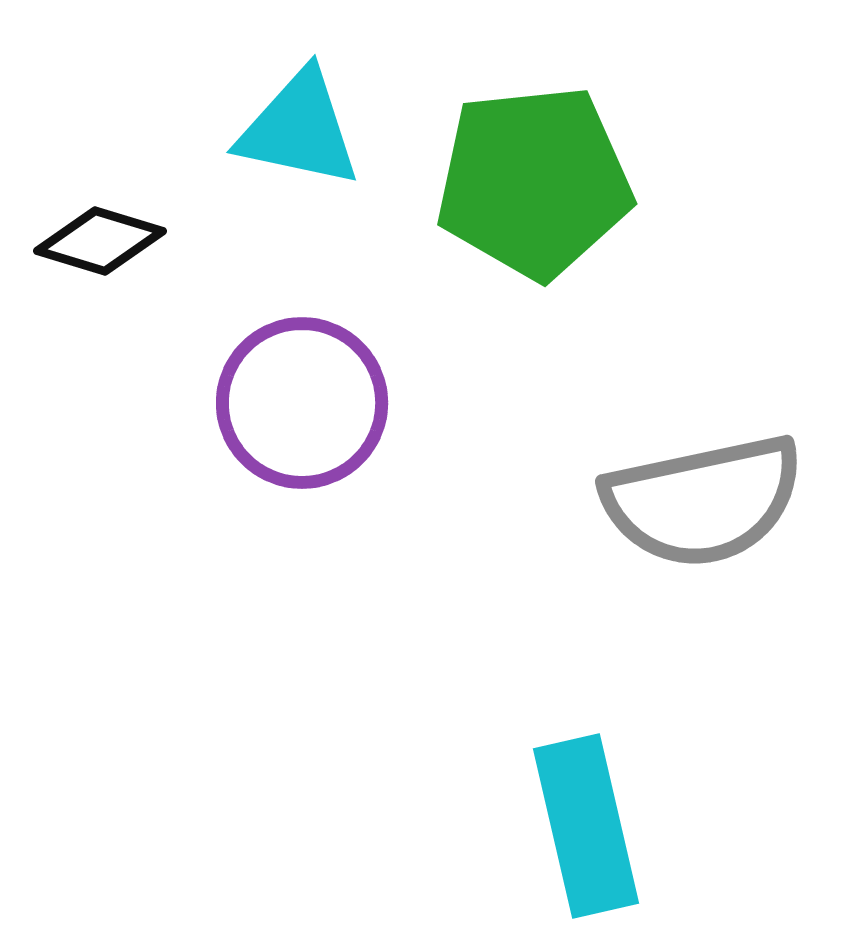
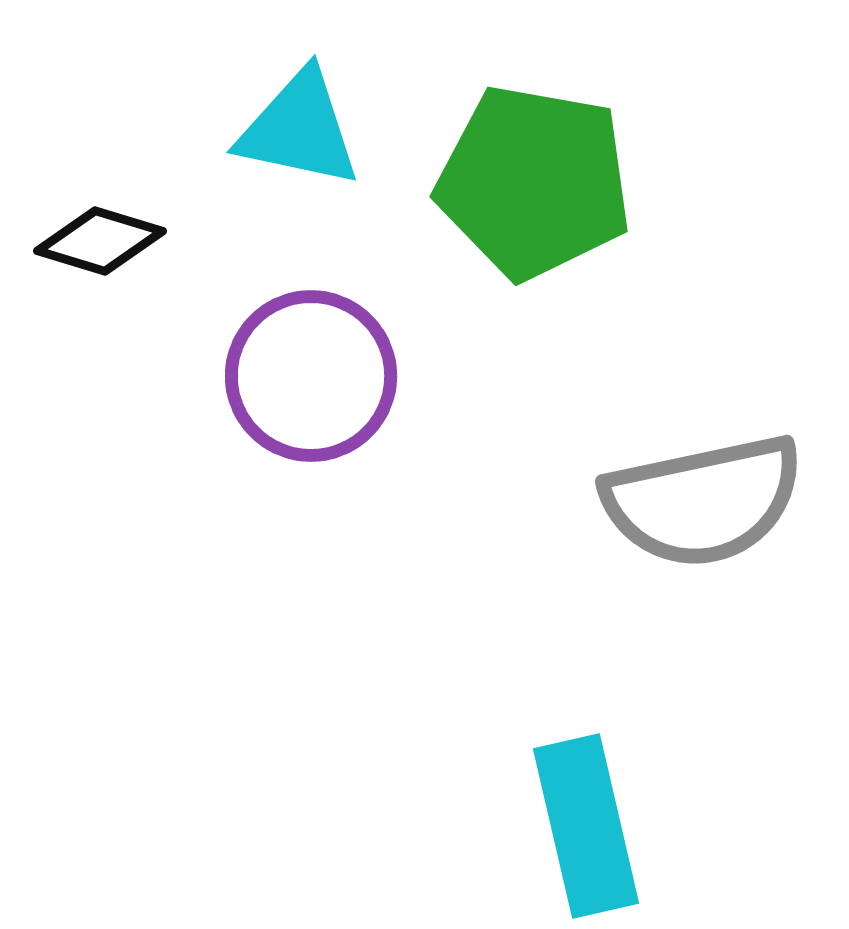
green pentagon: rotated 16 degrees clockwise
purple circle: moved 9 px right, 27 px up
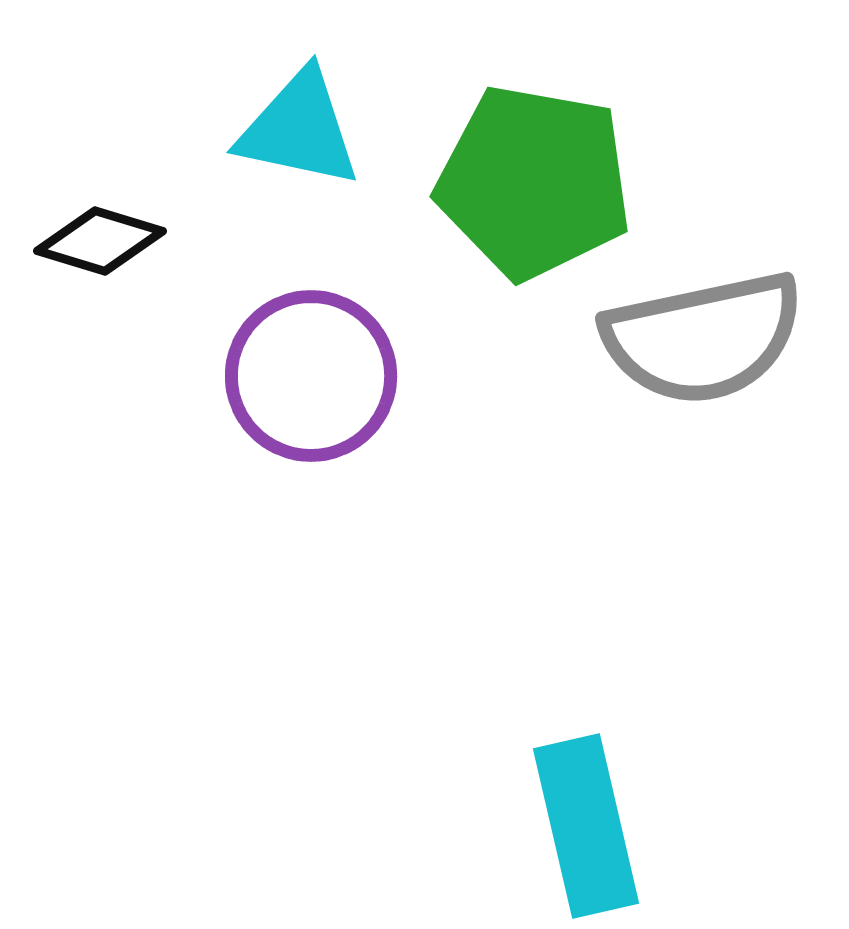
gray semicircle: moved 163 px up
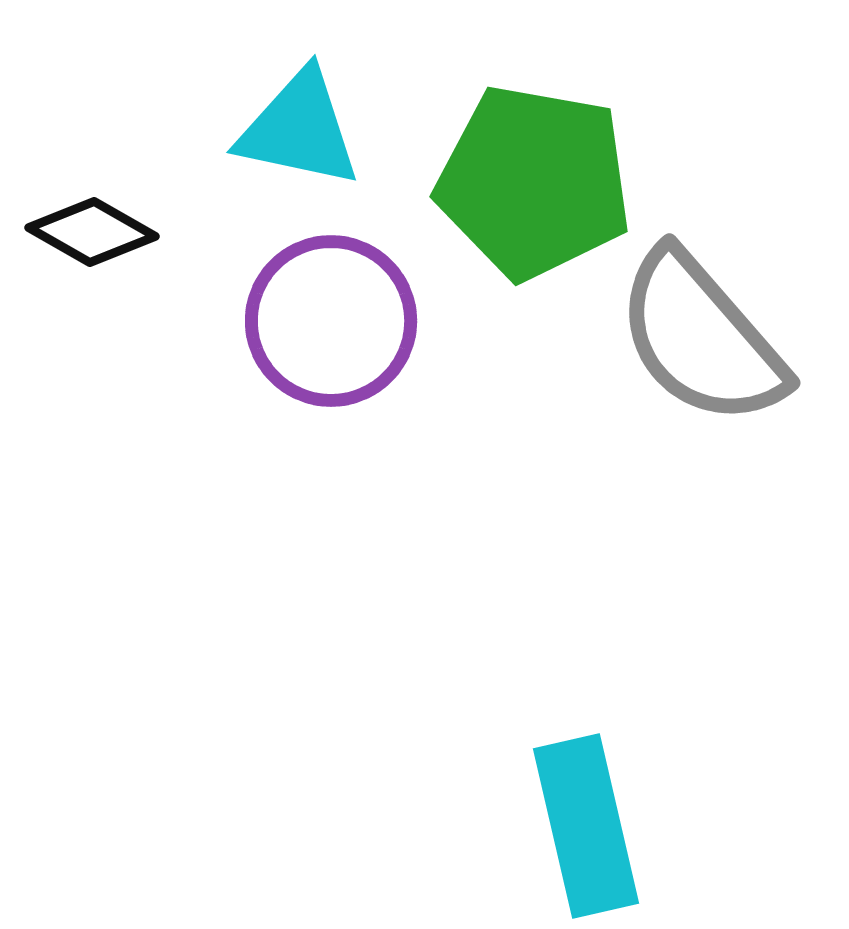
black diamond: moved 8 px left, 9 px up; rotated 13 degrees clockwise
gray semicircle: moved 2 px left; rotated 61 degrees clockwise
purple circle: moved 20 px right, 55 px up
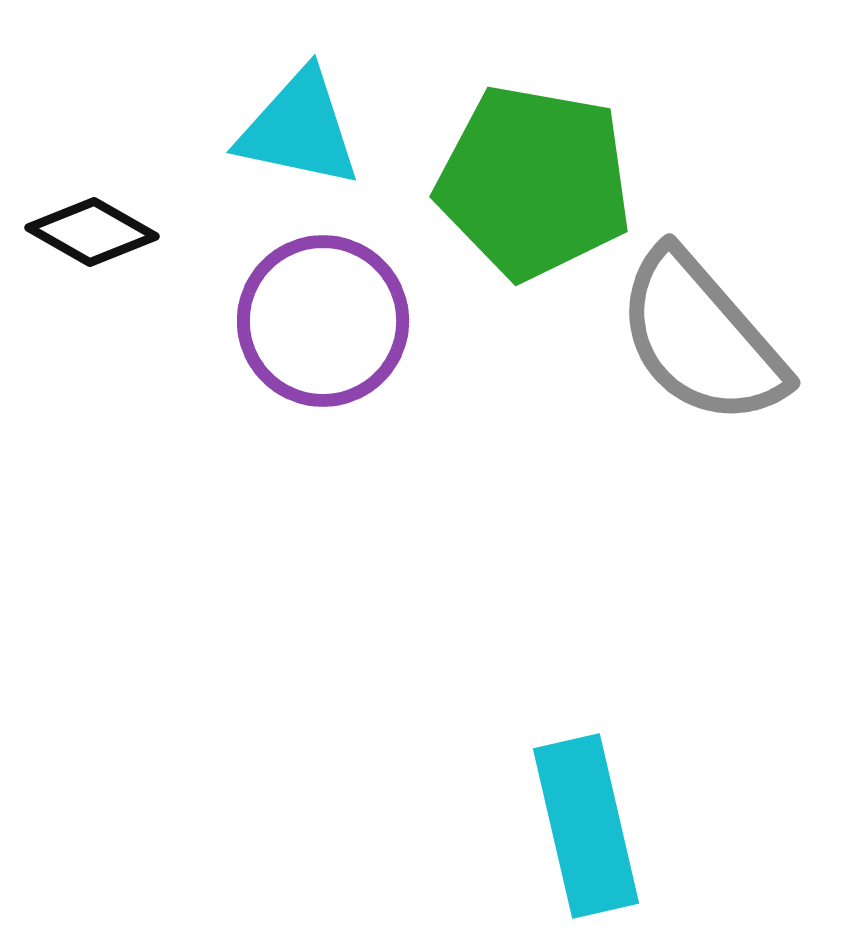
purple circle: moved 8 px left
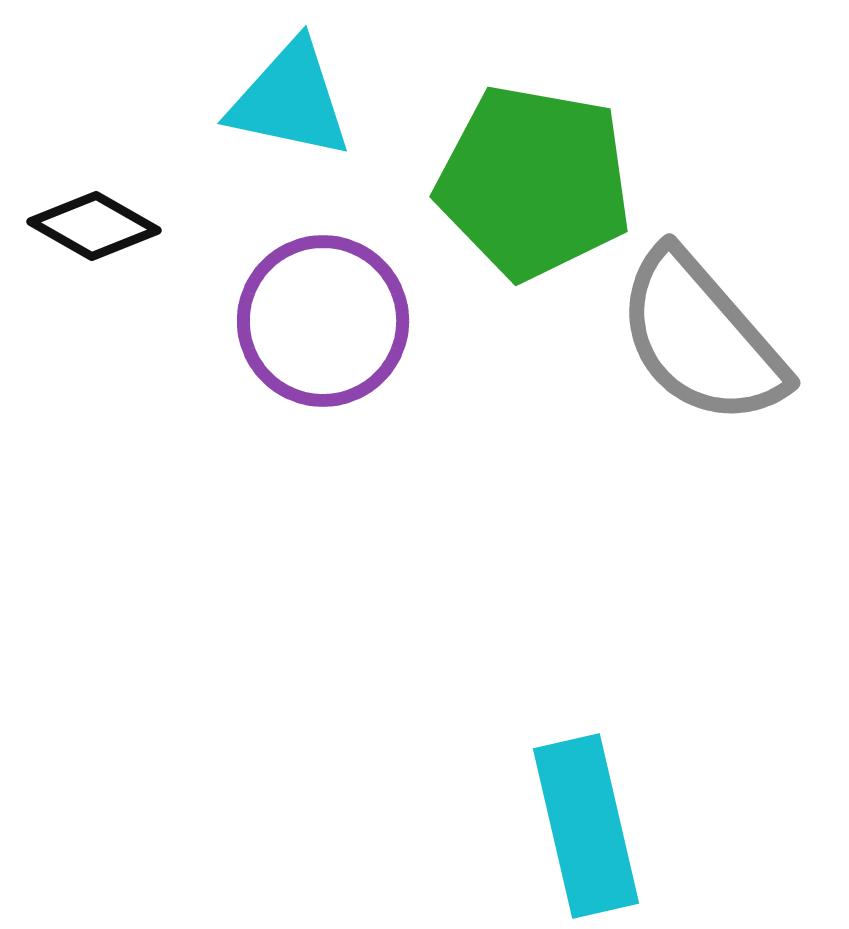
cyan triangle: moved 9 px left, 29 px up
black diamond: moved 2 px right, 6 px up
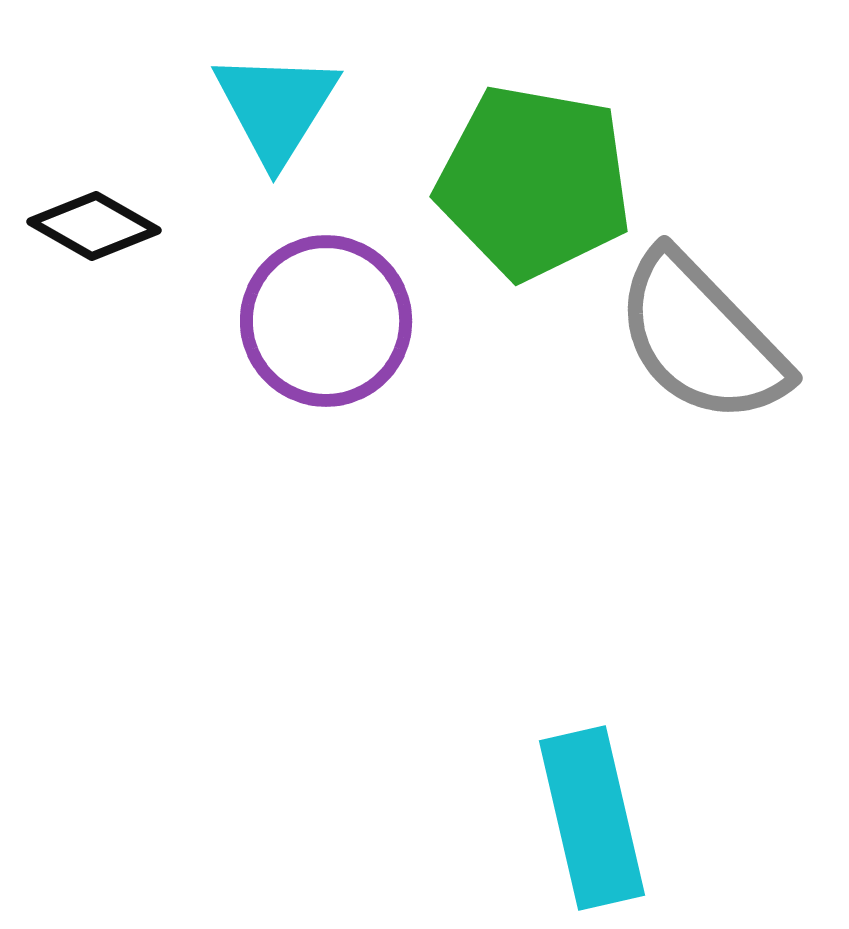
cyan triangle: moved 14 px left, 7 px down; rotated 50 degrees clockwise
purple circle: moved 3 px right
gray semicircle: rotated 3 degrees counterclockwise
cyan rectangle: moved 6 px right, 8 px up
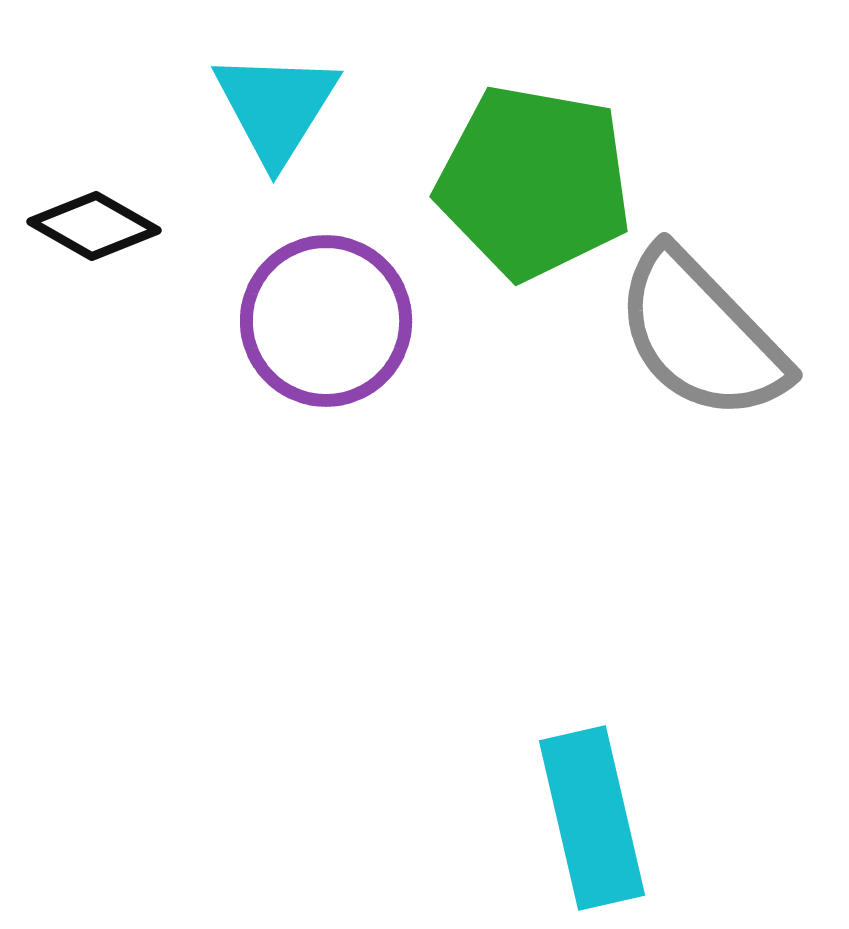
gray semicircle: moved 3 px up
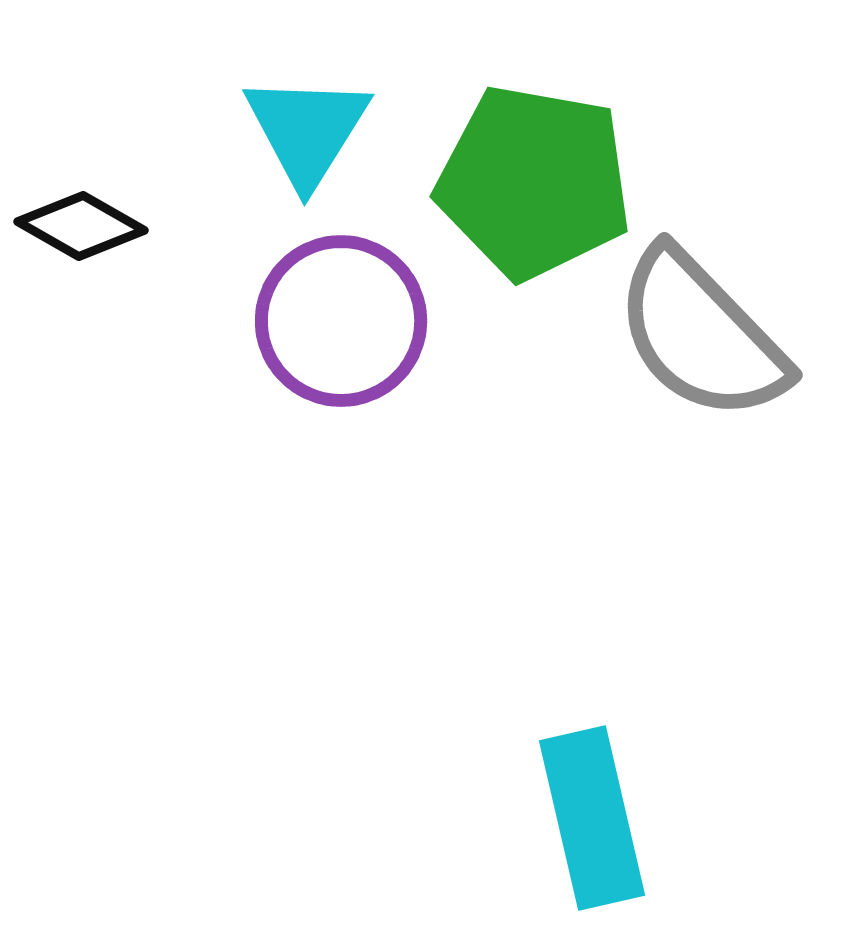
cyan triangle: moved 31 px right, 23 px down
black diamond: moved 13 px left
purple circle: moved 15 px right
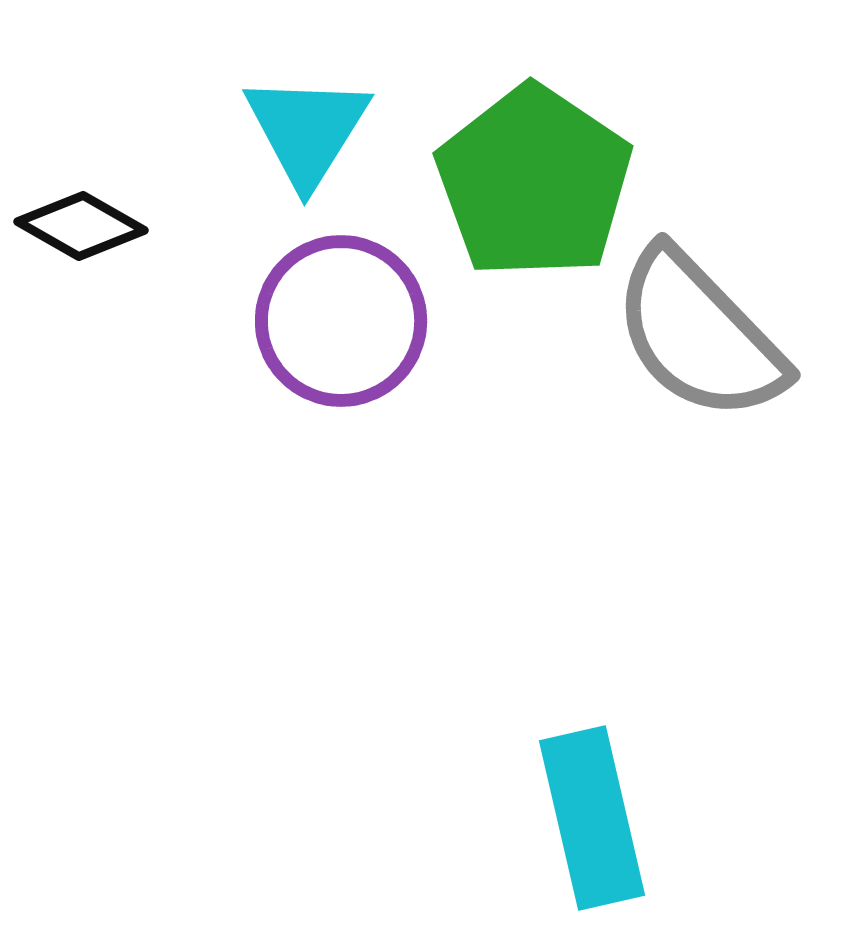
green pentagon: rotated 24 degrees clockwise
gray semicircle: moved 2 px left
